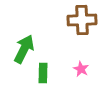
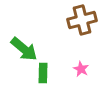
brown cross: rotated 12 degrees counterclockwise
green arrow: rotated 104 degrees clockwise
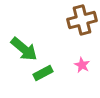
pink star: moved 1 px right, 4 px up
green rectangle: rotated 60 degrees clockwise
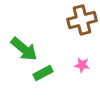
pink star: rotated 21 degrees counterclockwise
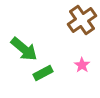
brown cross: rotated 20 degrees counterclockwise
pink star: rotated 28 degrees clockwise
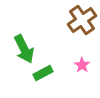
green arrow: rotated 24 degrees clockwise
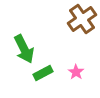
brown cross: moved 1 px up
pink star: moved 6 px left, 7 px down
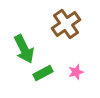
brown cross: moved 16 px left, 5 px down
pink star: rotated 21 degrees clockwise
